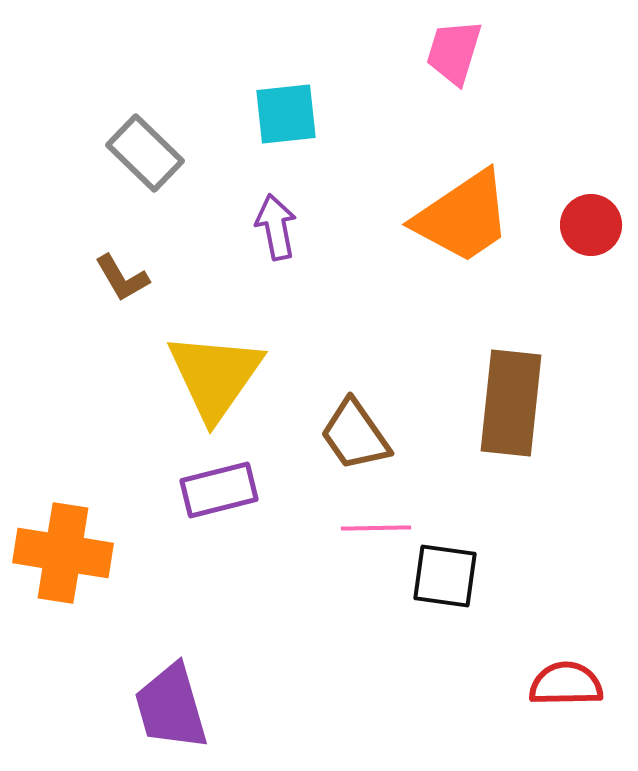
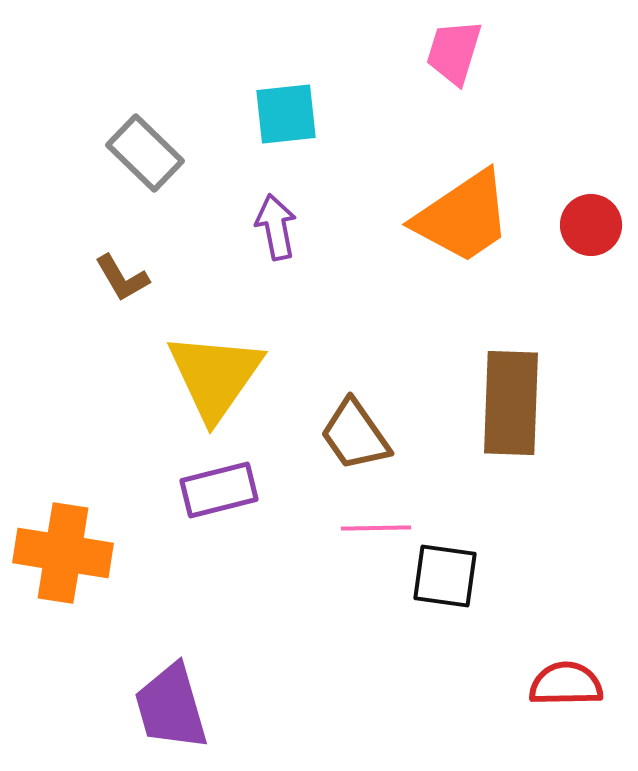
brown rectangle: rotated 4 degrees counterclockwise
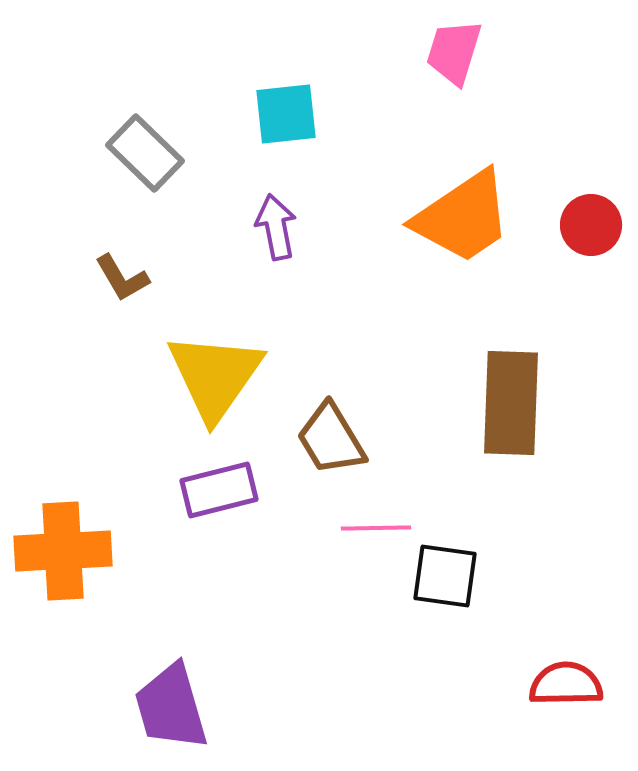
brown trapezoid: moved 24 px left, 4 px down; rotated 4 degrees clockwise
orange cross: moved 2 px up; rotated 12 degrees counterclockwise
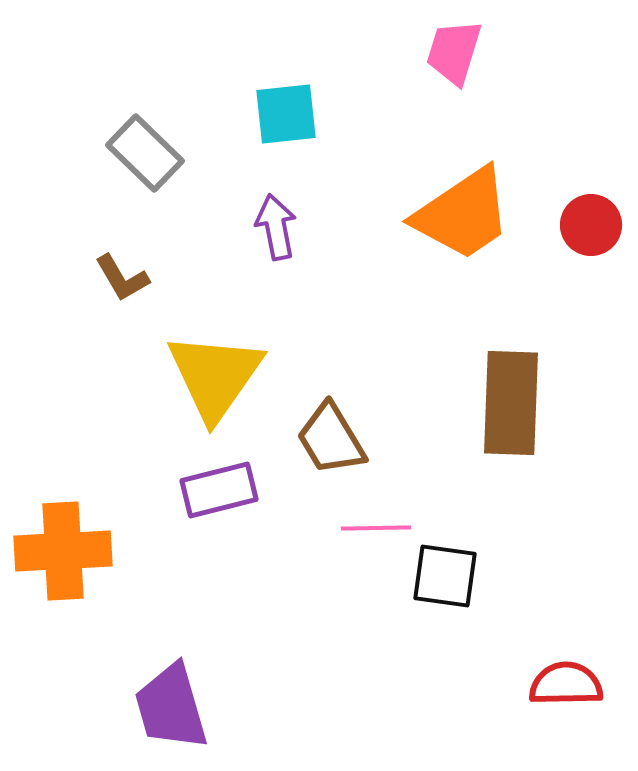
orange trapezoid: moved 3 px up
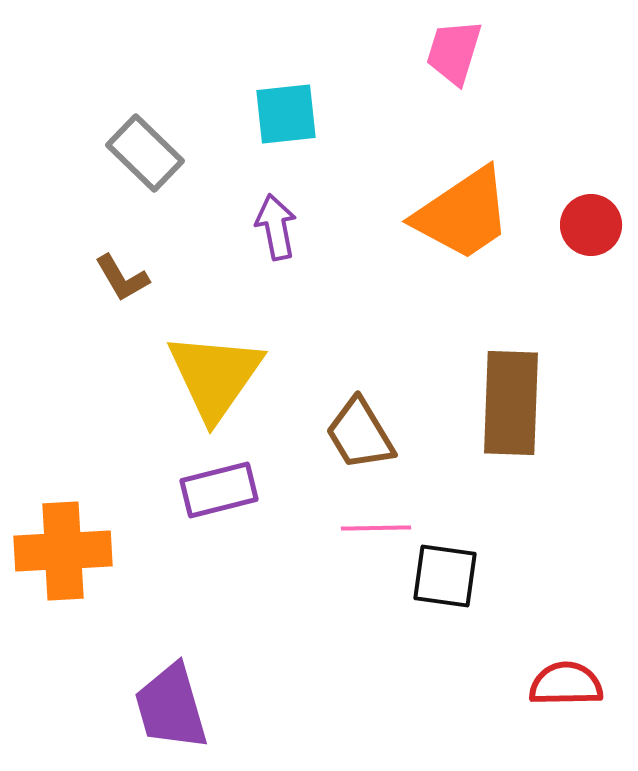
brown trapezoid: moved 29 px right, 5 px up
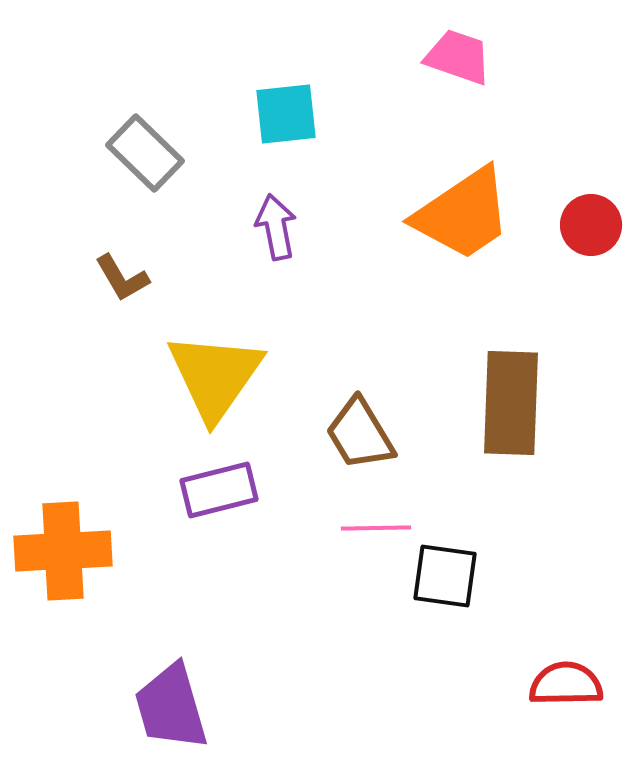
pink trapezoid: moved 4 px right, 5 px down; rotated 92 degrees clockwise
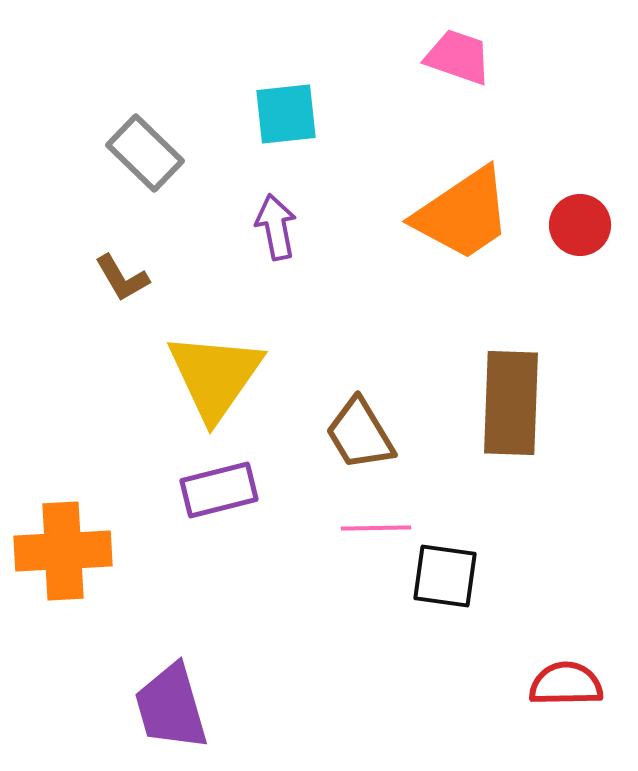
red circle: moved 11 px left
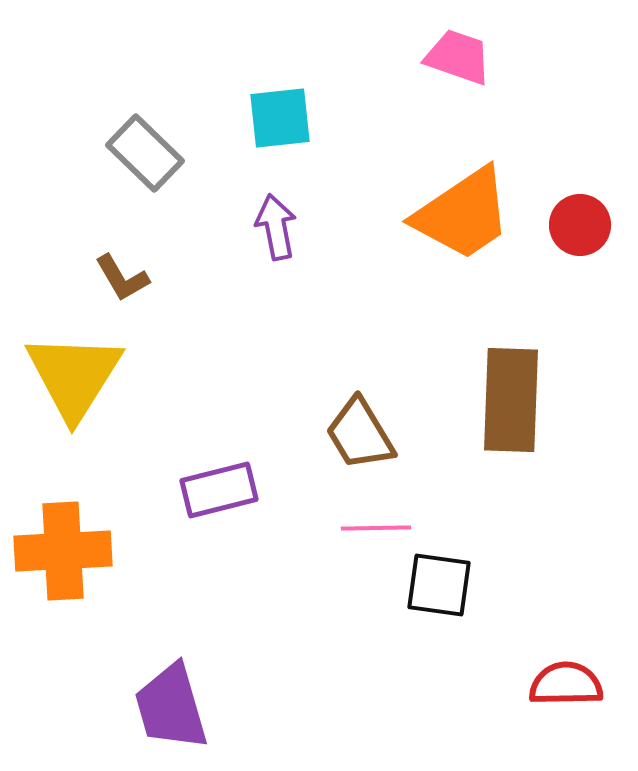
cyan square: moved 6 px left, 4 px down
yellow triangle: moved 141 px left; rotated 3 degrees counterclockwise
brown rectangle: moved 3 px up
black square: moved 6 px left, 9 px down
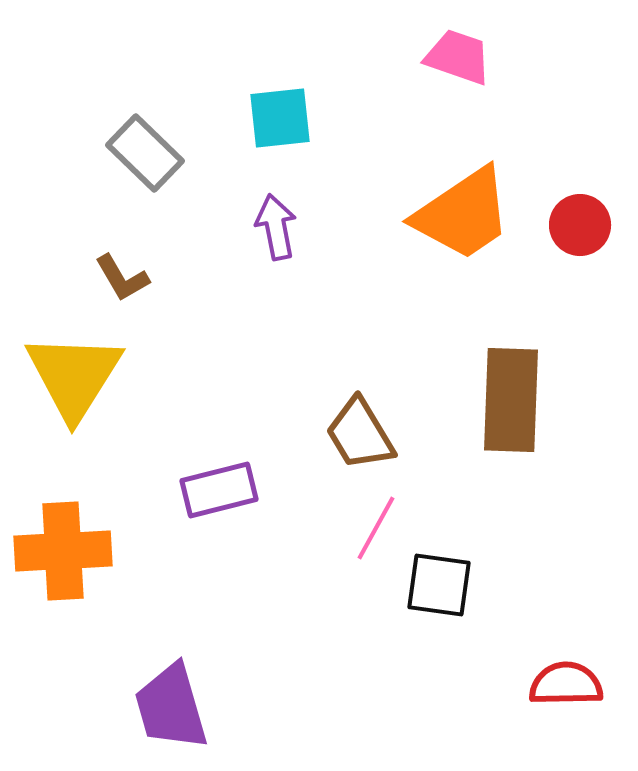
pink line: rotated 60 degrees counterclockwise
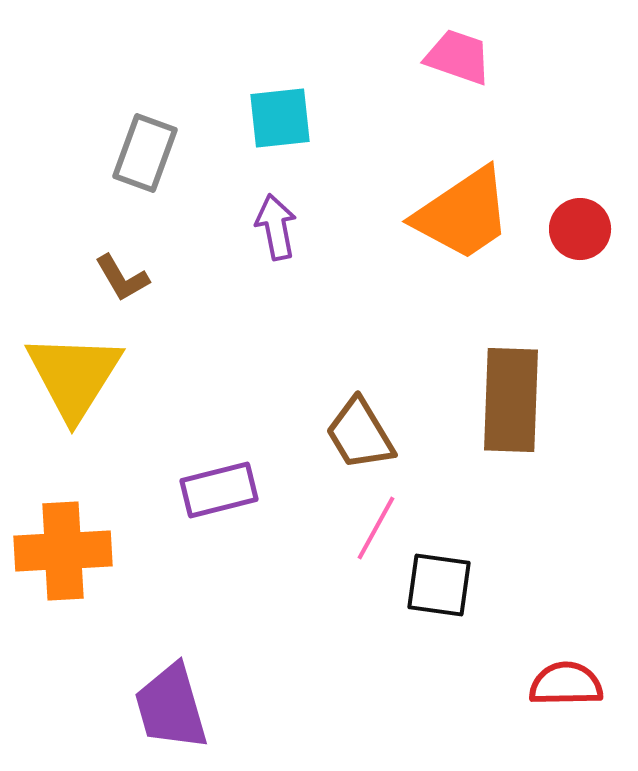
gray rectangle: rotated 66 degrees clockwise
red circle: moved 4 px down
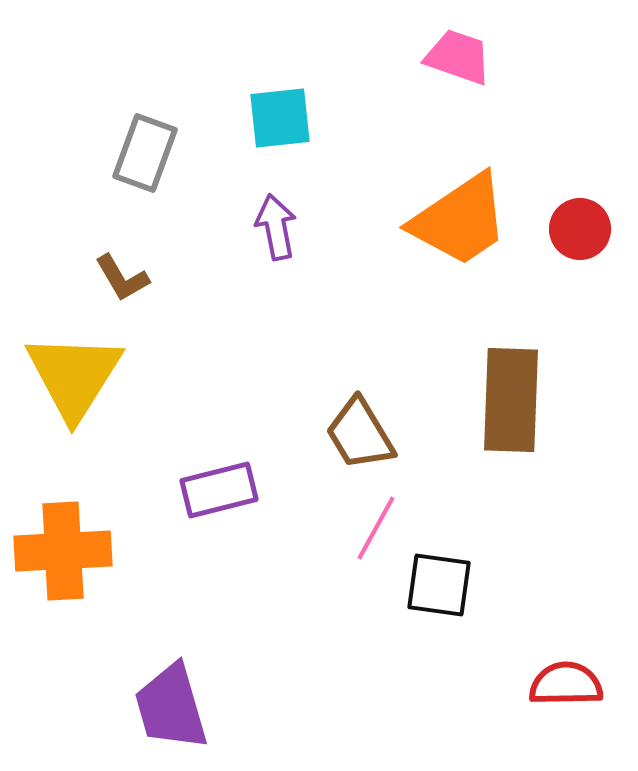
orange trapezoid: moved 3 px left, 6 px down
